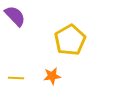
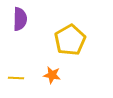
purple semicircle: moved 5 px right, 3 px down; rotated 45 degrees clockwise
orange star: moved 1 px up; rotated 18 degrees clockwise
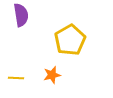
purple semicircle: moved 1 px right, 4 px up; rotated 10 degrees counterclockwise
orange star: rotated 24 degrees counterclockwise
